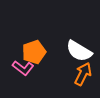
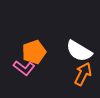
pink L-shape: moved 1 px right
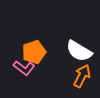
orange arrow: moved 1 px left, 2 px down
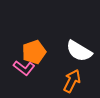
orange arrow: moved 10 px left, 5 px down
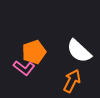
white semicircle: rotated 12 degrees clockwise
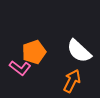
pink L-shape: moved 4 px left
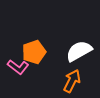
white semicircle: rotated 108 degrees clockwise
pink L-shape: moved 2 px left, 1 px up
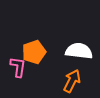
white semicircle: rotated 36 degrees clockwise
pink L-shape: rotated 120 degrees counterclockwise
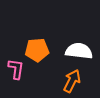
orange pentagon: moved 3 px right, 2 px up; rotated 15 degrees clockwise
pink L-shape: moved 2 px left, 2 px down
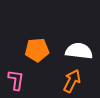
pink L-shape: moved 11 px down
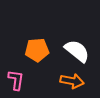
white semicircle: moved 2 px left; rotated 32 degrees clockwise
orange arrow: rotated 75 degrees clockwise
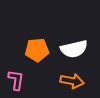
white semicircle: moved 3 px left, 2 px up; rotated 128 degrees clockwise
